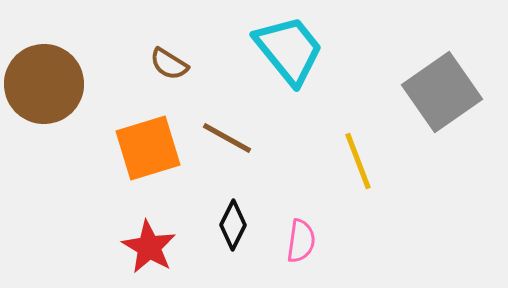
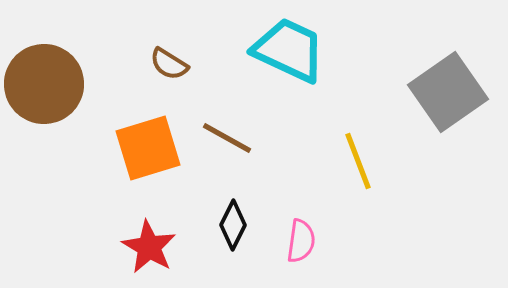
cyan trapezoid: rotated 26 degrees counterclockwise
gray square: moved 6 px right
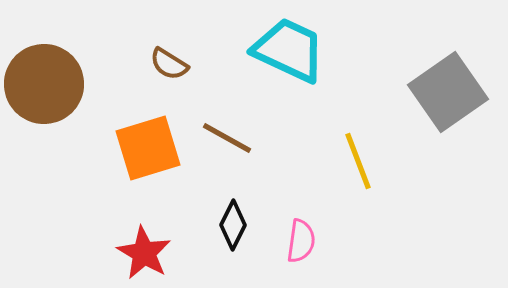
red star: moved 5 px left, 6 px down
